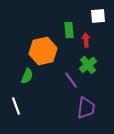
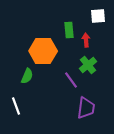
orange hexagon: rotated 12 degrees clockwise
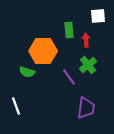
green semicircle: moved 4 px up; rotated 84 degrees clockwise
purple line: moved 2 px left, 3 px up
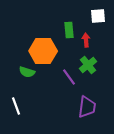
purple trapezoid: moved 1 px right, 1 px up
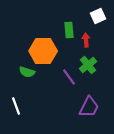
white square: rotated 21 degrees counterclockwise
purple trapezoid: moved 2 px right; rotated 20 degrees clockwise
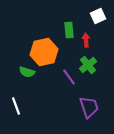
orange hexagon: moved 1 px right, 1 px down; rotated 12 degrees counterclockwise
purple trapezoid: rotated 45 degrees counterclockwise
